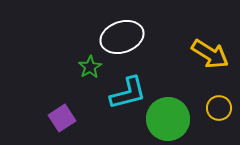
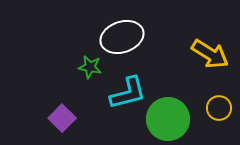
green star: rotated 30 degrees counterclockwise
purple square: rotated 12 degrees counterclockwise
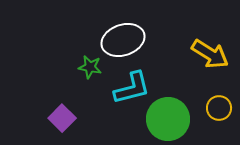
white ellipse: moved 1 px right, 3 px down
cyan L-shape: moved 4 px right, 5 px up
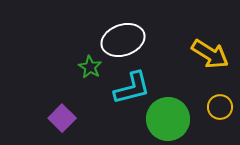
green star: rotated 20 degrees clockwise
yellow circle: moved 1 px right, 1 px up
